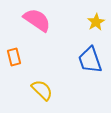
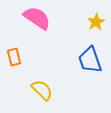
pink semicircle: moved 2 px up
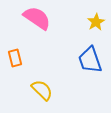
orange rectangle: moved 1 px right, 1 px down
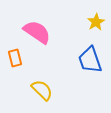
pink semicircle: moved 14 px down
